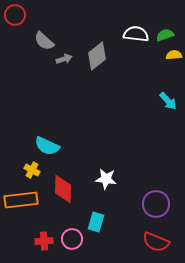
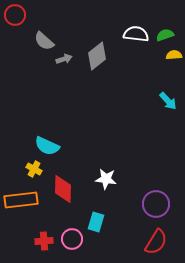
yellow cross: moved 2 px right, 1 px up
red semicircle: rotated 80 degrees counterclockwise
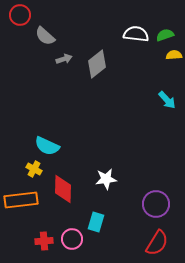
red circle: moved 5 px right
gray semicircle: moved 1 px right, 5 px up
gray diamond: moved 8 px down
cyan arrow: moved 1 px left, 1 px up
white star: rotated 15 degrees counterclockwise
red semicircle: moved 1 px right, 1 px down
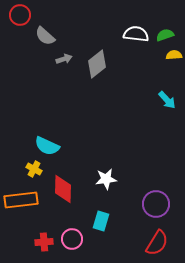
cyan rectangle: moved 5 px right, 1 px up
red cross: moved 1 px down
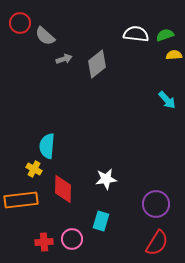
red circle: moved 8 px down
cyan semicircle: rotated 70 degrees clockwise
